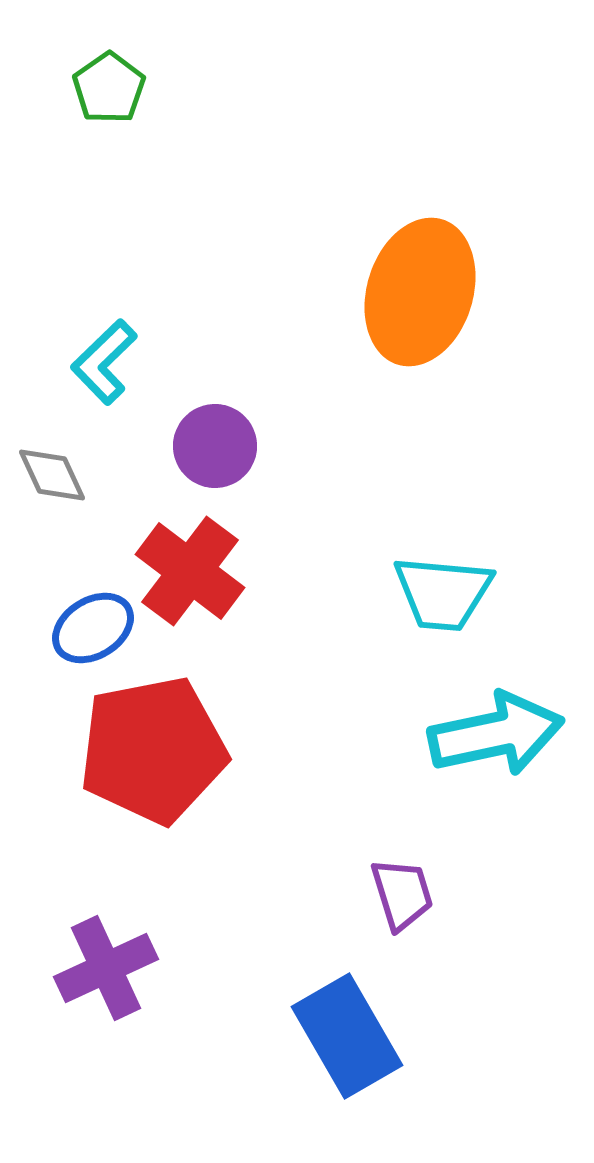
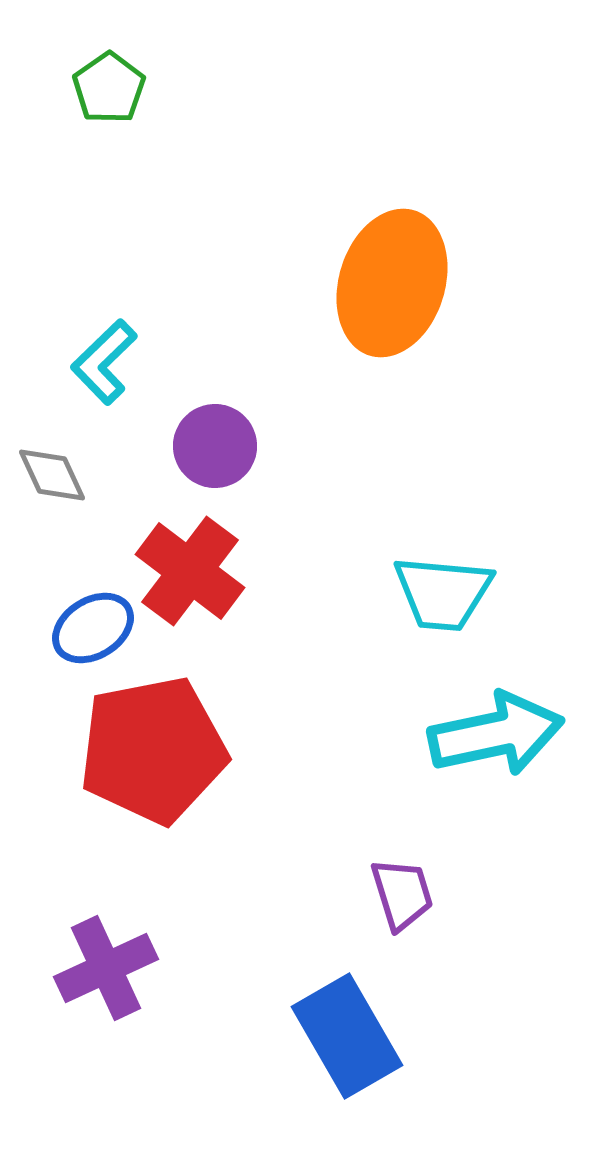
orange ellipse: moved 28 px left, 9 px up
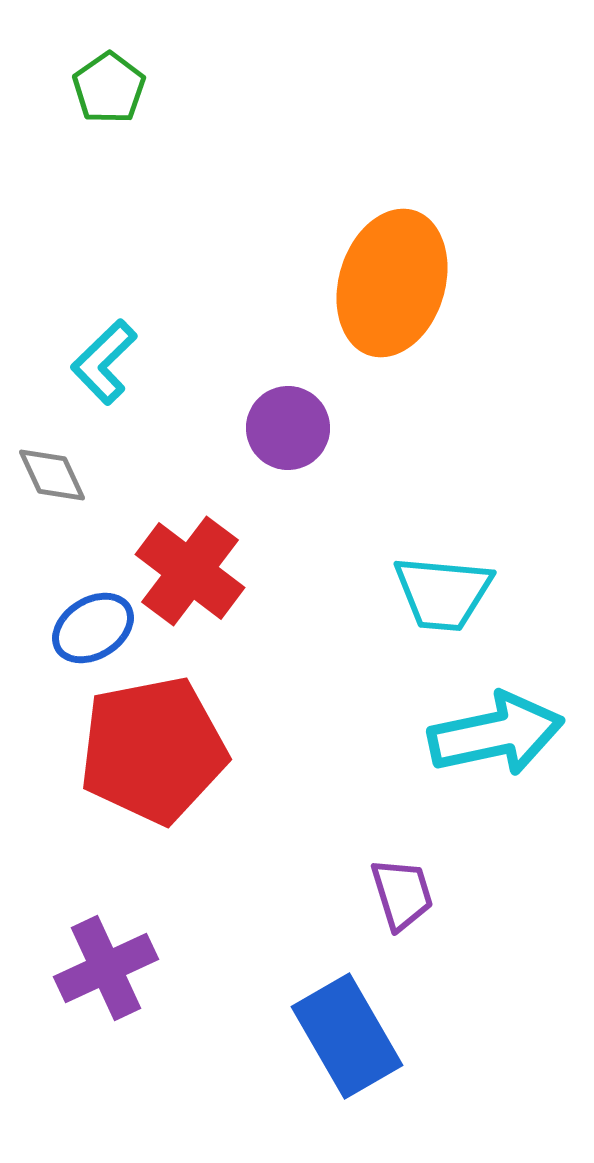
purple circle: moved 73 px right, 18 px up
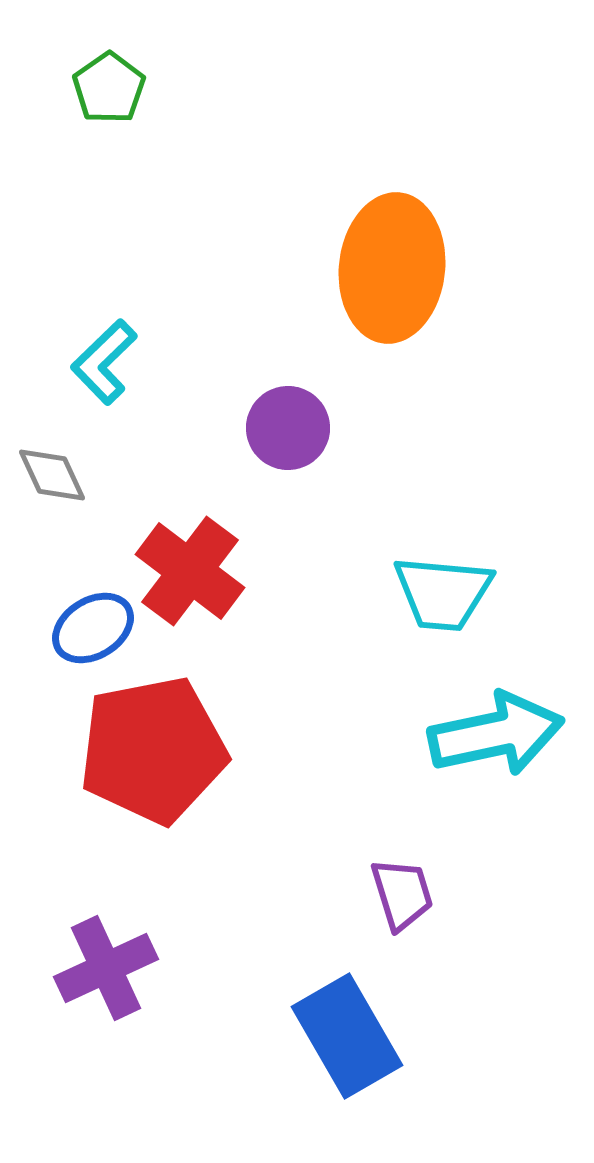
orange ellipse: moved 15 px up; rotated 11 degrees counterclockwise
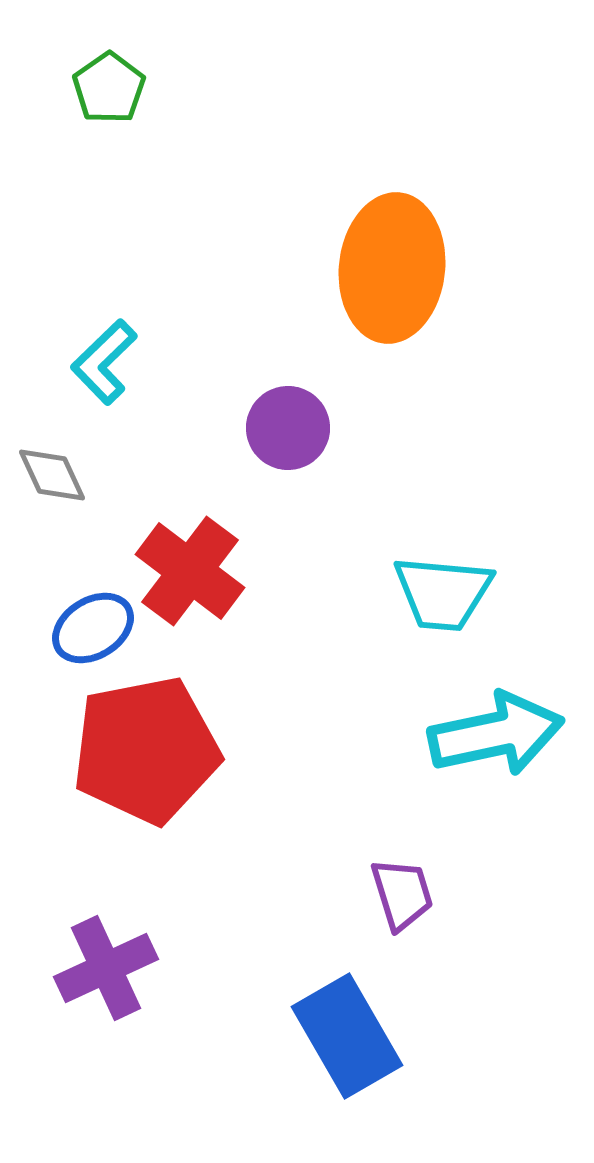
red pentagon: moved 7 px left
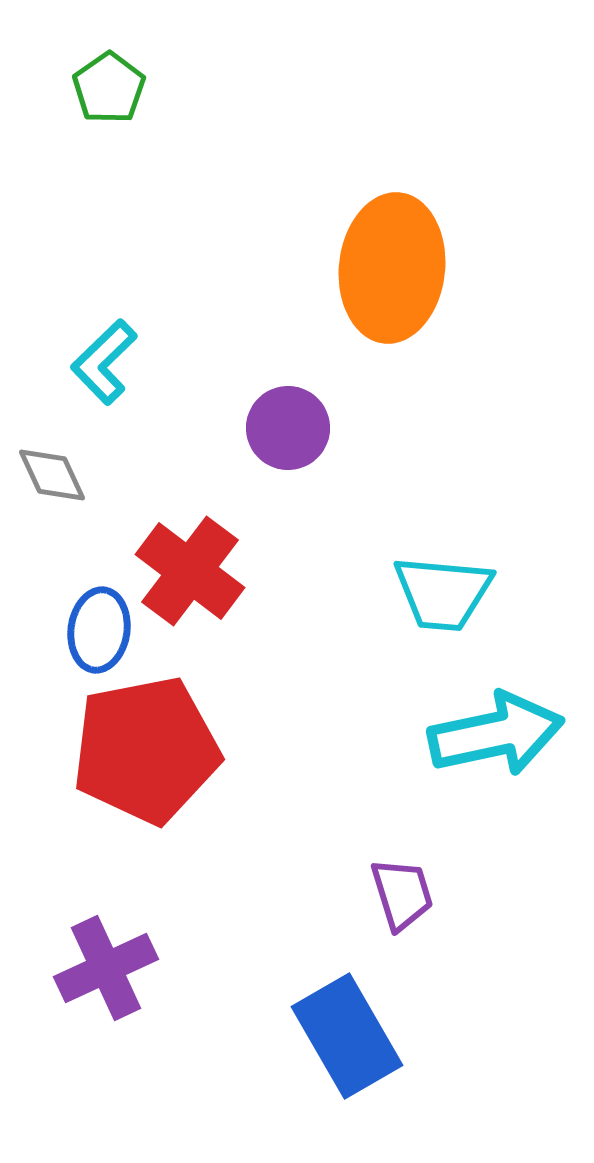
blue ellipse: moved 6 px right, 2 px down; rotated 50 degrees counterclockwise
